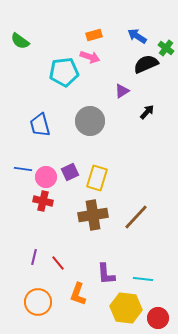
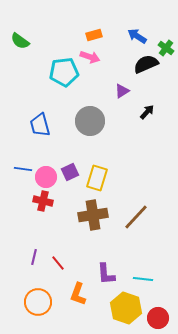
yellow hexagon: rotated 12 degrees clockwise
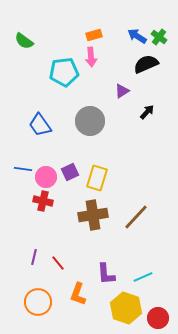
green semicircle: moved 4 px right
green cross: moved 7 px left, 11 px up
pink arrow: moved 1 px right; rotated 66 degrees clockwise
blue trapezoid: rotated 20 degrees counterclockwise
cyan line: moved 2 px up; rotated 30 degrees counterclockwise
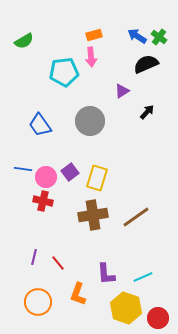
green semicircle: rotated 66 degrees counterclockwise
purple square: rotated 12 degrees counterclockwise
brown line: rotated 12 degrees clockwise
